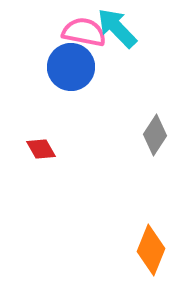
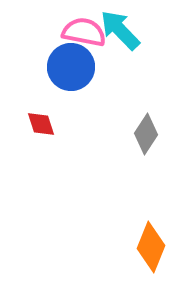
cyan arrow: moved 3 px right, 2 px down
gray diamond: moved 9 px left, 1 px up
red diamond: moved 25 px up; rotated 12 degrees clockwise
orange diamond: moved 3 px up
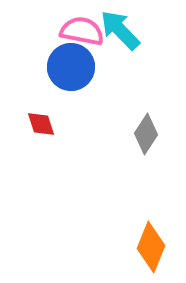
pink semicircle: moved 2 px left, 1 px up
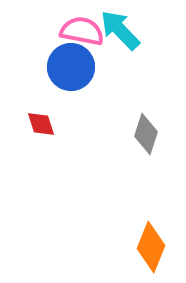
gray diamond: rotated 15 degrees counterclockwise
